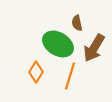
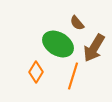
brown semicircle: rotated 28 degrees counterclockwise
orange line: moved 3 px right
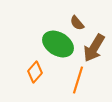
orange diamond: moved 1 px left; rotated 10 degrees clockwise
orange line: moved 5 px right, 4 px down
